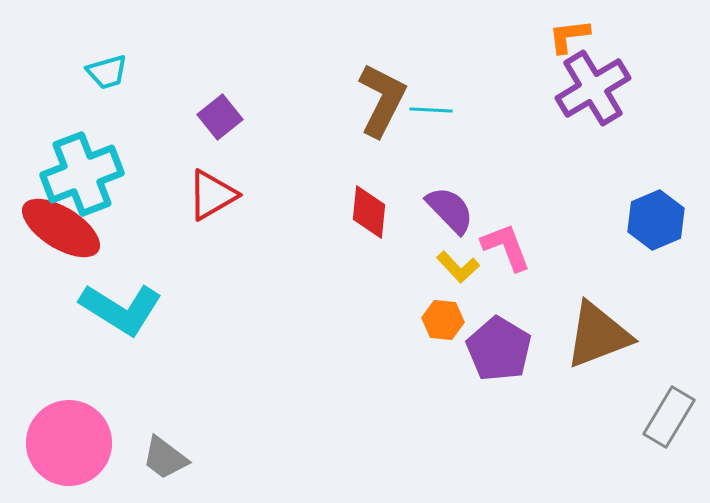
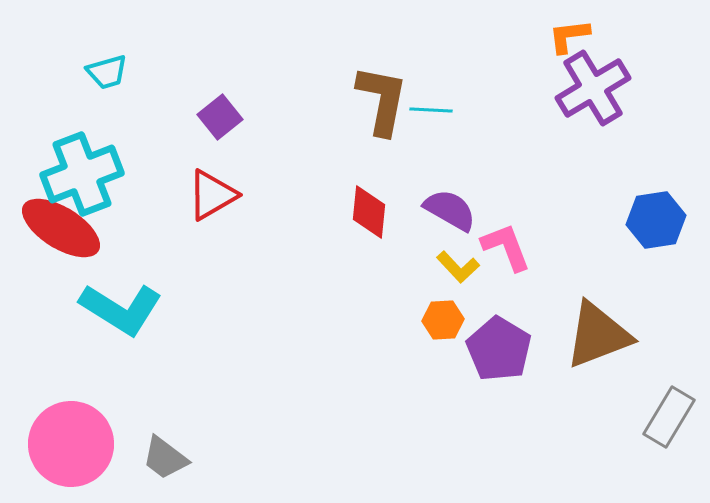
brown L-shape: rotated 16 degrees counterclockwise
purple semicircle: rotated 16 degrees counterclockwise
blue hexagon: rotated 14 degrees clockwise
orange hexagon: rotated 9 degrees counterclockwise
pink circle: moved 2 px right, 1 px down
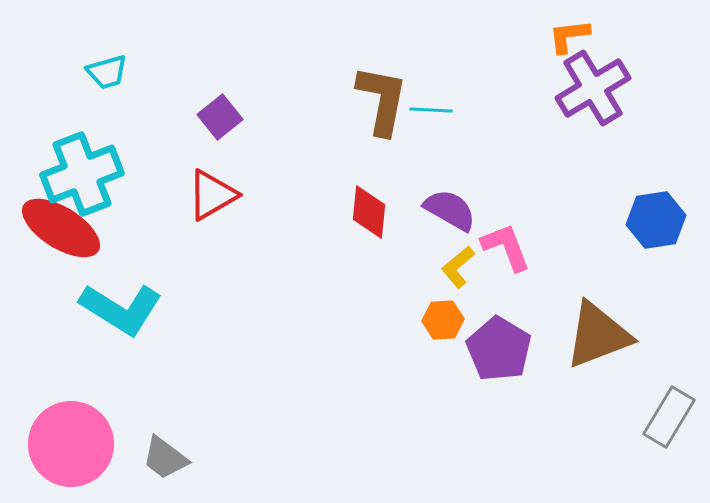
yellow L-shape: rotated 93 degrees clockwise
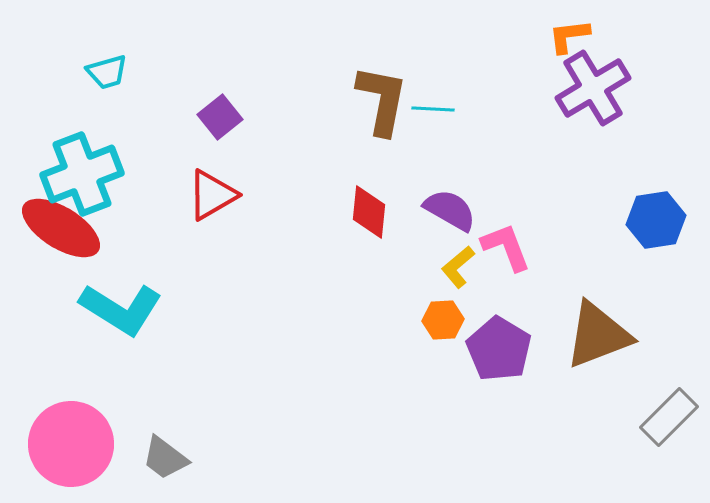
cyan line: moved 2 px right, 1 px up
gray rectangle: rotated 14 degrees clockwise
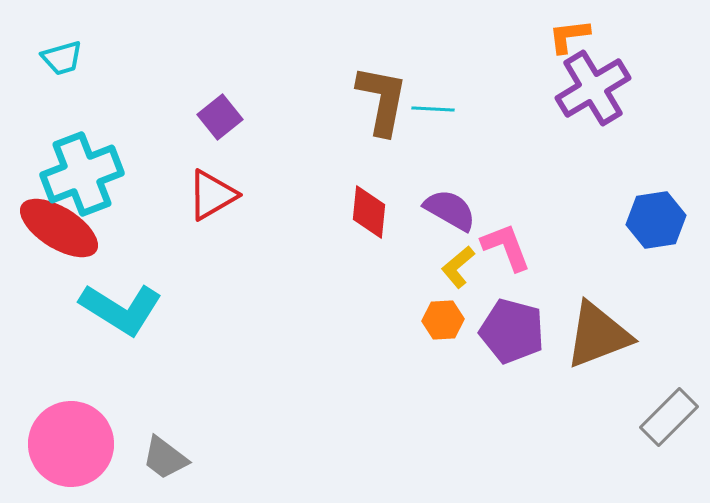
cyan trapezoid: moved 45 px left, 14 px up
red ellipse: moved 2 px left
purple pentagon: moved 13 px right, 18 px up; rotated 16 degrees counterclockwise
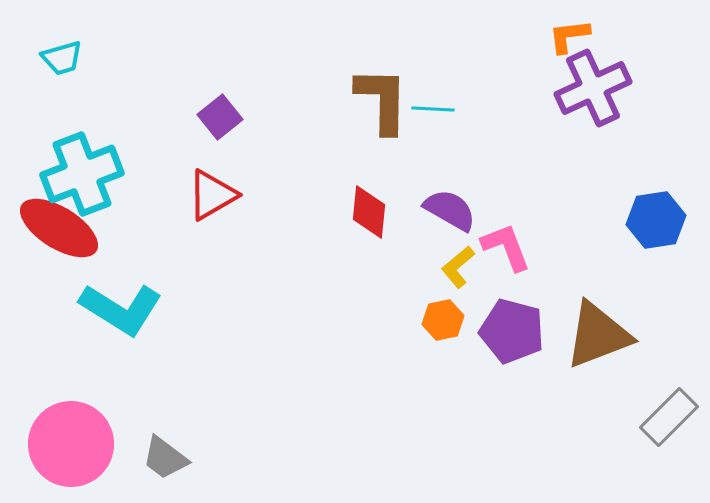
purple cross: rotated 6 degrees clockwise
brown L-shape: rotated 10 degrees counterclockwise
orange hexagon: rotated 9 degrees counterclockwise
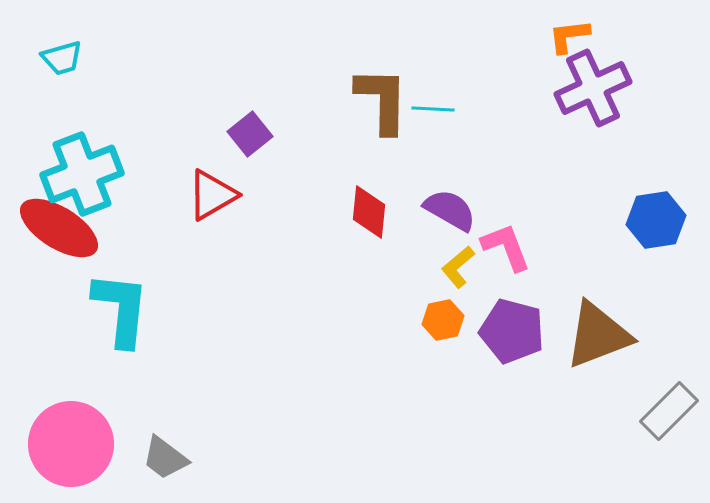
purple square: moved 30 px right, 17 px down
cyan L-shape: rotated 116 degrees counterclockwise
gray rectangle: moved 6 px up
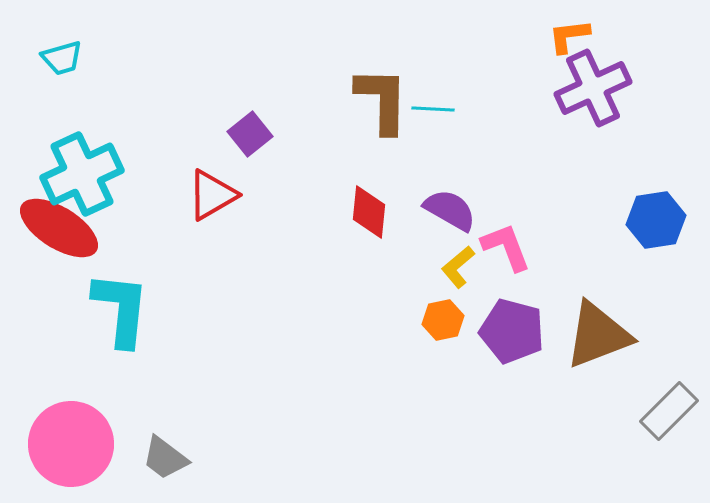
cyan cross: rotated 4 degrees counterclockwise
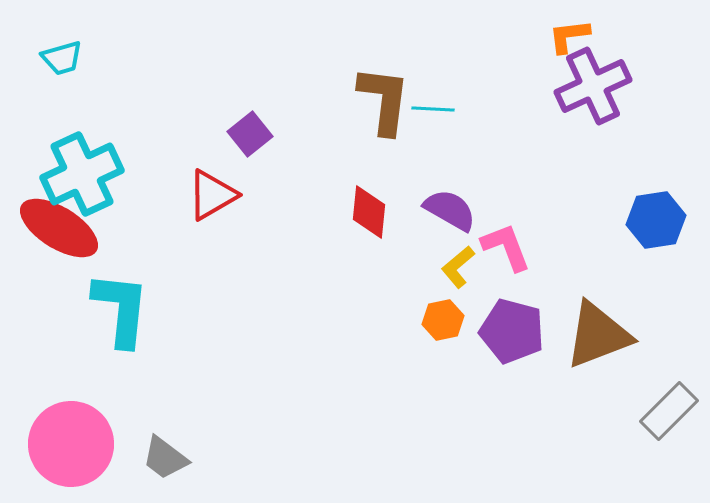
purple cross: moved 2 px up
brown L-shape: moved 2 px right; rotated 6 degrees clockwise
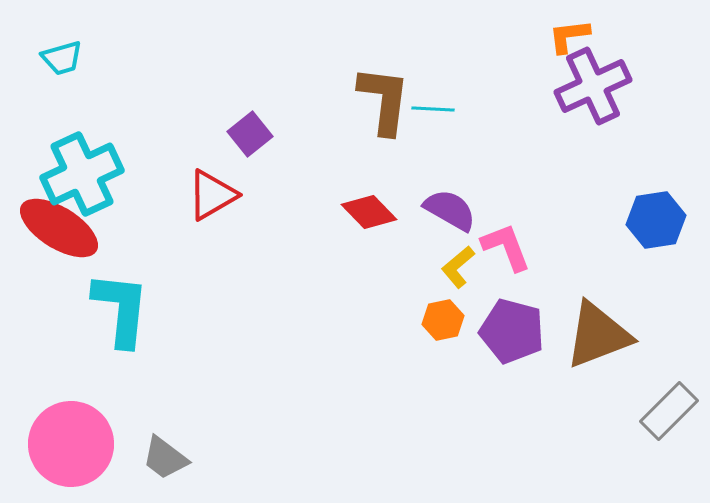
red diamond: rotated 50 degrees counterclockwise
